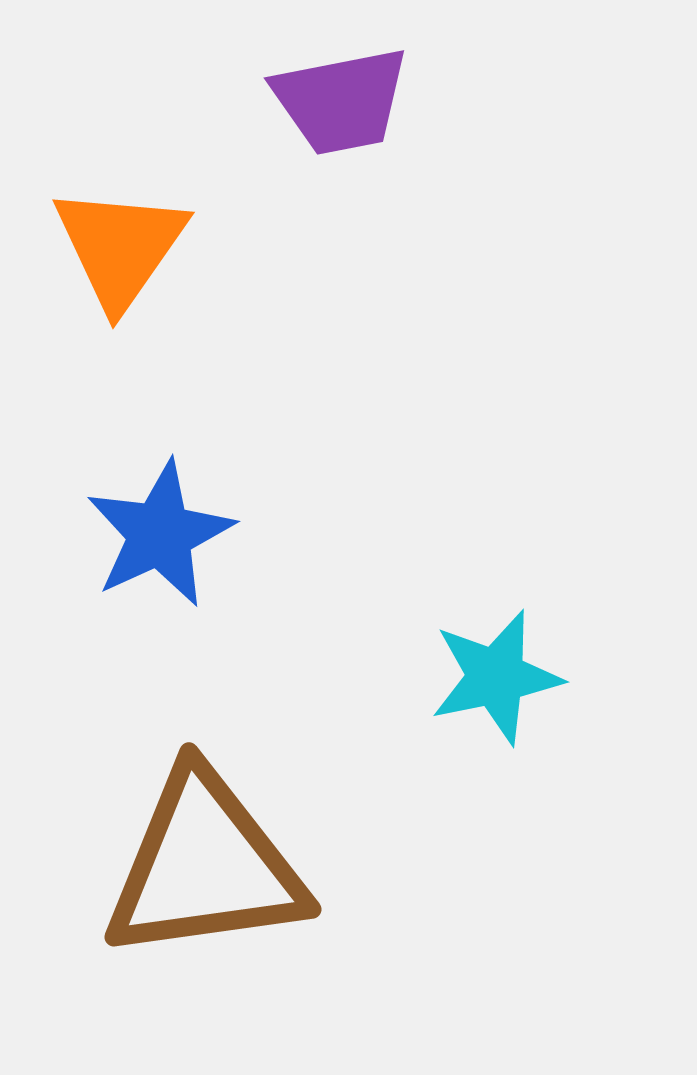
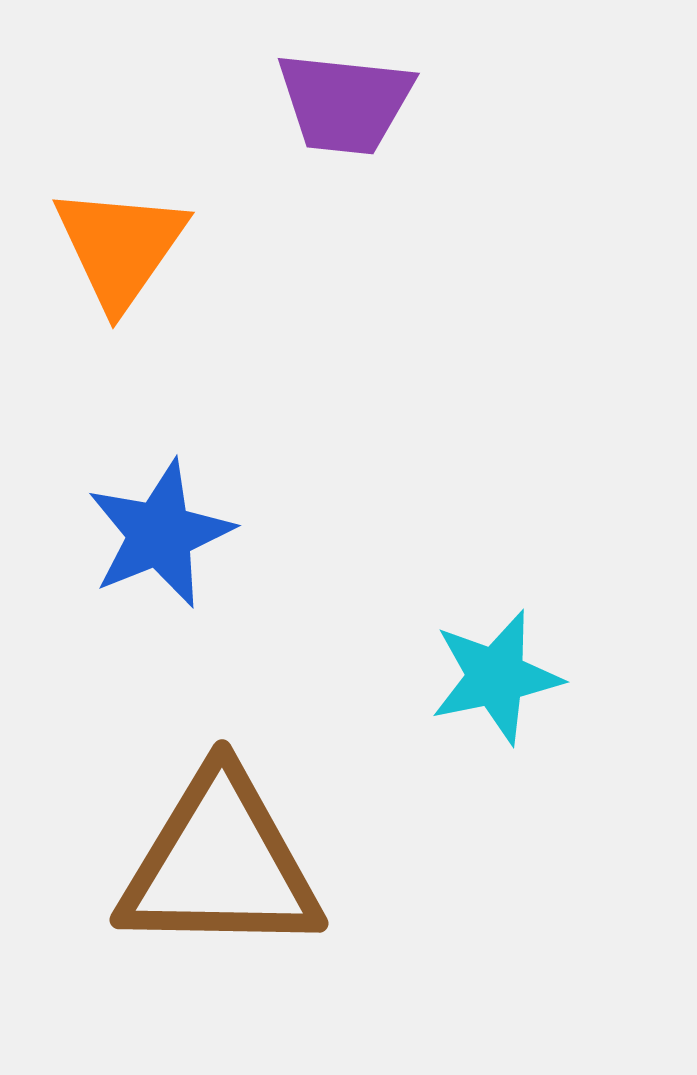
purple trapezoid: moved 4 px right, 2 px down; rotated 17 degrees clockwise
blue star: rotated 3 degrees clockwise
brown triangle: moved 15 px right, 2 px up; rotated 9 degrees clockwise
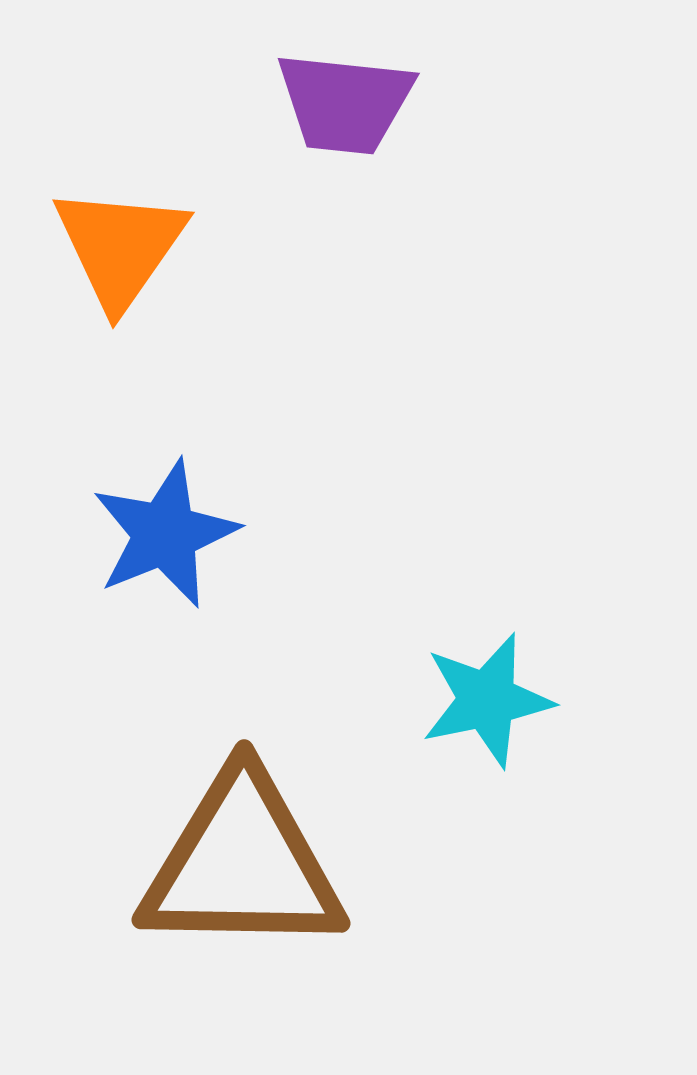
blue star: moved 5 px right
cyan star: moved 9 px left, 23 px down
brown triangle: moved 22 px right
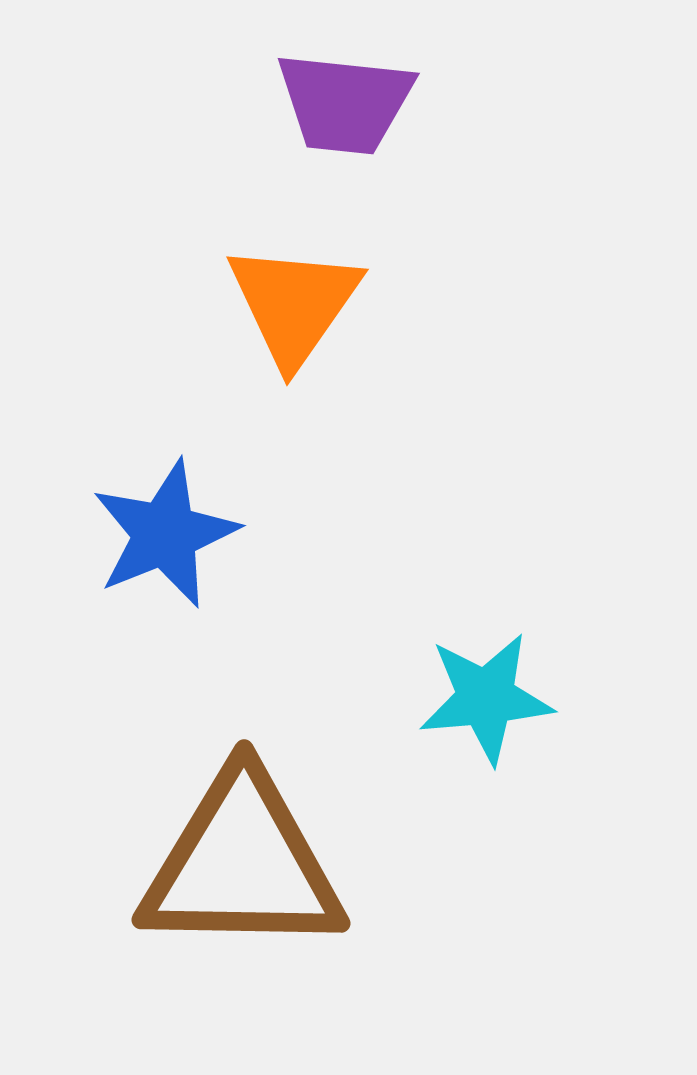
orange triangle: moved 174 px right, 57 px down
cyan star: moved 1 px left, 2 px up; rotated 7 degrees clockwise
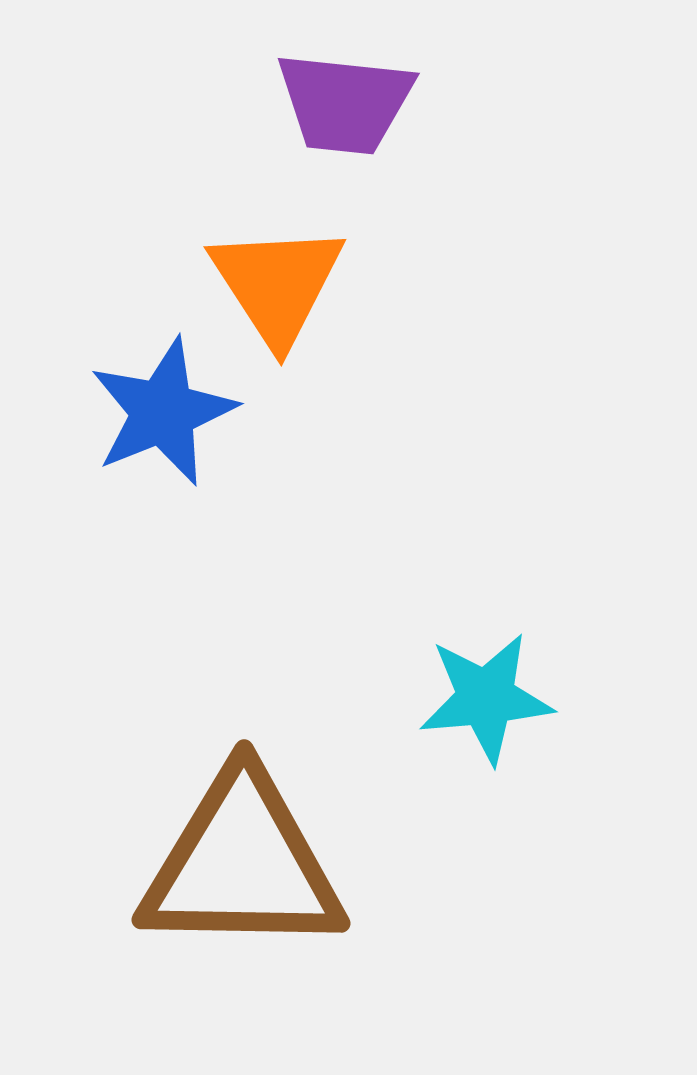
orange triangle: moved 17 px left, 20 px up; rotated 8 degrees counterclockwise
blue star: moved 2 px left, 122 px up
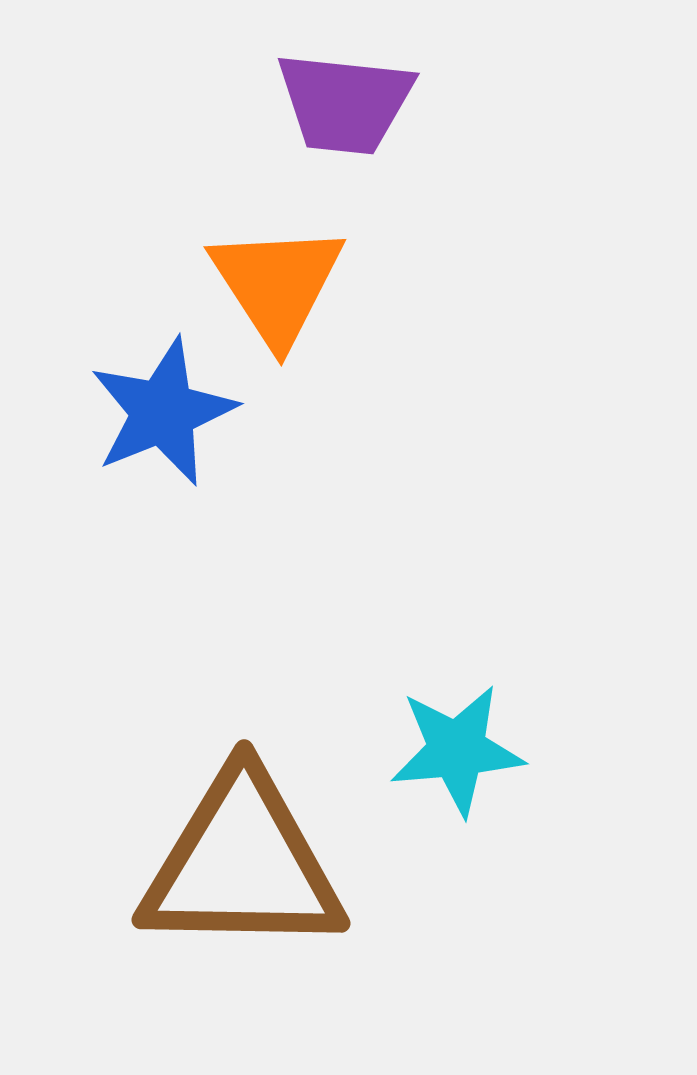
cyan star: moved 29 px left, 52 px down
